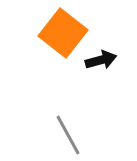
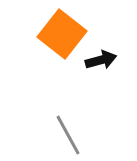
orange square: moved 1 px left, 1 px down
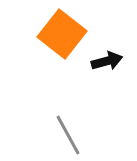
black arrow: moved 6 px right, 1 px down
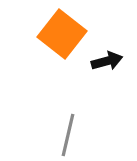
gray line: rotated 42 degrees clockwise
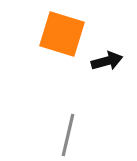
orange square: rotated 21 degrees counterclockwise
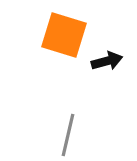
orange square: moved 2 px right, 1 px down
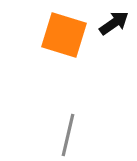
black arrow: moved 7 px right, 38 px up; rotated 20 degrees counterclockwise
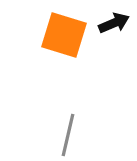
black arrow: rotated 12 degrees clockwise
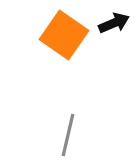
orange square: rotated 18 degrees clockwise
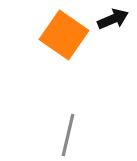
black arrow: moved 1 px left, 4 px up
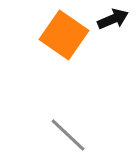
gray line: rotated 60 degrees counterclockwise
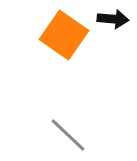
black arrow: rotated 28 degrees clockwise
